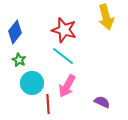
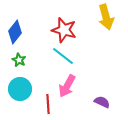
cyan circle: moved 12 px left, 6 px down
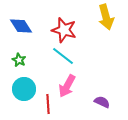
blue diamond: moved 6 px right, 6 px up; rotated 70 degrees counterclockwise
cyan circle: moved 4 px right
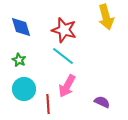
blue diamond: moved 1 px down; rotated 15 degrees clockwise
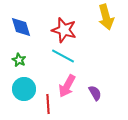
cyan line: rotated 10 degrees counterclockwise
purple semicircle: moved 7 px left, 9 px up; rotated 35 degrees clockwise
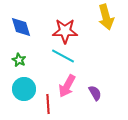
red star: moved 1 px right, 1 px down; rotated 15 degrees counterclockwise
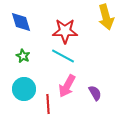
blue diamond: moved 5 px up
green star: moved 4 px right, 4 px up
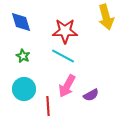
purple semicircle: moved 4 px left, 2 px down; rotated 91 degrees clockwise
red line: moved 2 px down
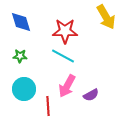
yellow arrow: rotated 15 degrees counterclockwise
green star: moved 3 px left; rotated 24 degrees counterclockwise
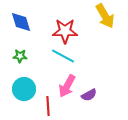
yellow arrow: moved 1 px left, 1 px up
purple semicircle: moved 2 px left
